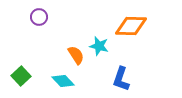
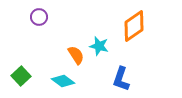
orange diamond: moved 3 px right; rotated 36 degrees counterclockwise
cyan diamond: rotated 10 degrees counterclockwise
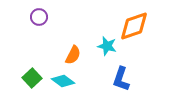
orange diamond: rotated 16 degrees clockwise
cyan star: moved 8 px right
orange semicircle: moved 3 px left; rotated 60 degrees clockwise
green square: moved 11 px right, 2 px down
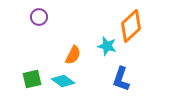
orange diamond: moved 3 px left; rotated 24 degrees counterclockwise
green square: moved 1 px down; rotated 30 degrees clockwise
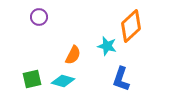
cyan diamond: rotated 20 degrees counterclockwise
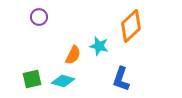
cyan star: moved 8 px left
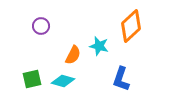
purple circle: moved 2 px right, 9 px down
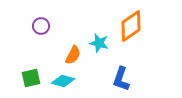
orange diamond: rotated 8 degrees clockwise
cyan star: moved 3 px up
green square: moved 1 px left, 1 px up
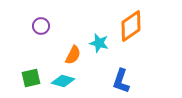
blue L-shape: moved 2 px down
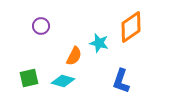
orange diamond: moved 1 px down
orange semicircle: moved 1 px right, 1 px down
green square: moved 2 px left
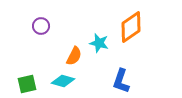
green square: moved 2 px left, 6 px down
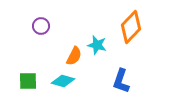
orange diamond: rotated 12 degrees counterclockwise
cyan star: moved 2 px left, 2 px down
green square: moved 1 px right, 3 px up; rotated 12 degrees clockwise
